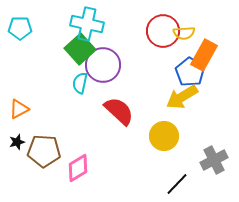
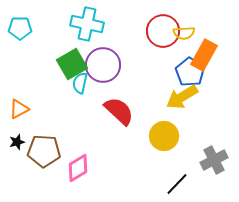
green square: moved 8 px left, 15 px down; rotated 12 degrees clockwise
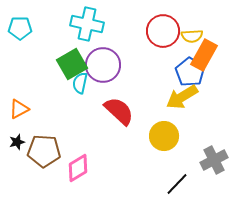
yellow semicircle: moved 8 px right, 3 px down
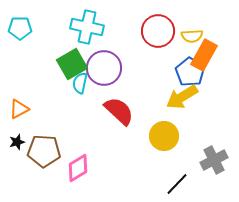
cyan cross: moved 3 px down
red circle: moved 5 px left
purple circle: moved 1 px right, 3 px down
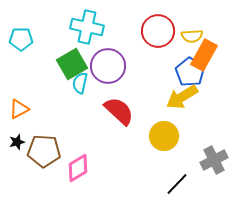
cyan pentagon: moved 1 px right, 11 px down
purple circle: moved 4 px right, 2 px up
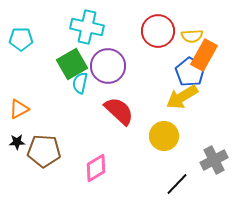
black star: rotated 14 degrees clockwise
pink diamond: moved 18 px right
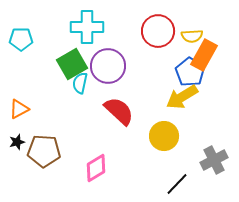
cyan cross: rotated 12 degrees counterclockwise
black star: rotated 14 degrees counterclockwise
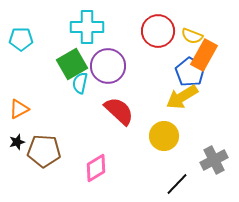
yellow semicircle: rotated 25 degrees clockwise
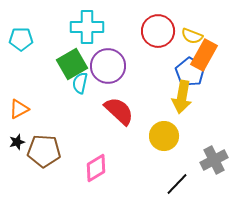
yellow arrow: rotated 48 degrees counterclockwise
